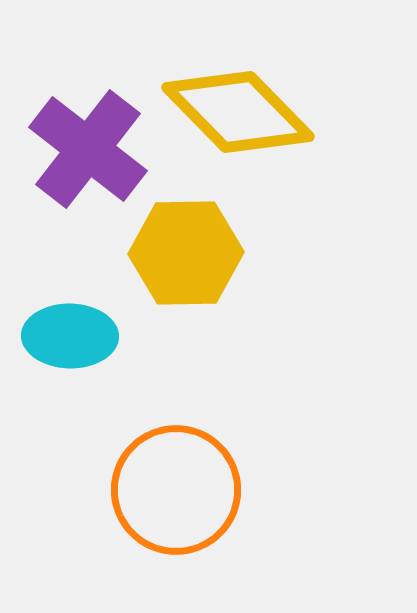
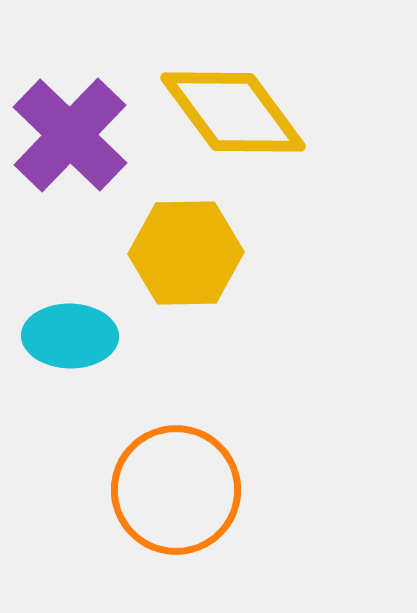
yellow diamond: moved 5 px left; rotated 8 degrees clockwise
purple cross: moved 18 px left, 14 px up; rotated 6 degrees clockwise
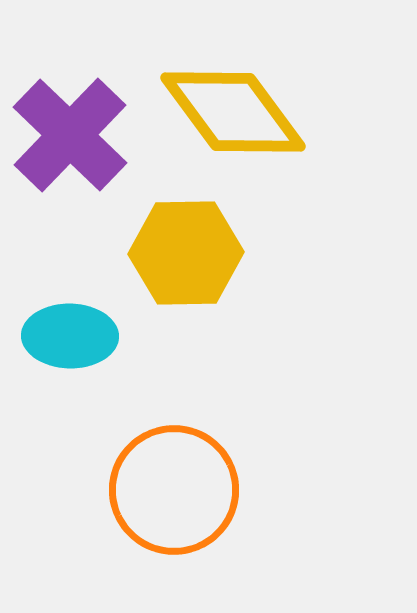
orange circle: moved 2 px left
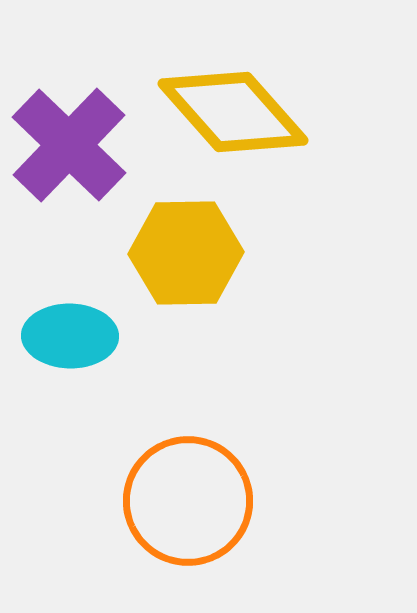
yellow diamond: rotated 5 degrees counterclockwise
purple cross: moved 1 px left, 10 px down
orange circle: moved 14 px right, 11 px down
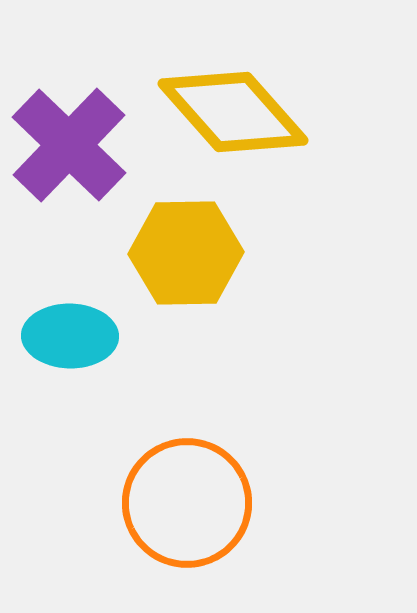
orange circle: moved 1 px left, 2 px down
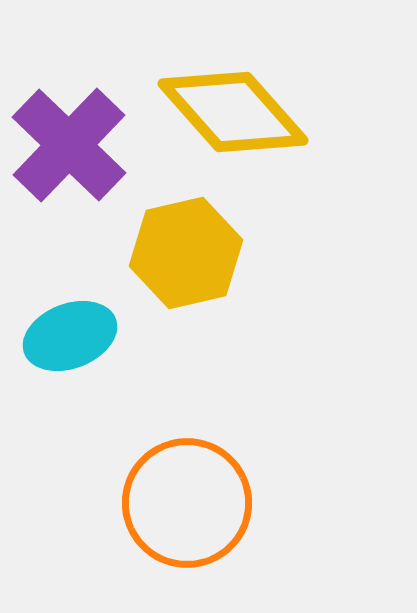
yellow hexagon: rotated 12 degrees counterclockwise
cyan ellipse: rotated 22 degrees counterclockwise
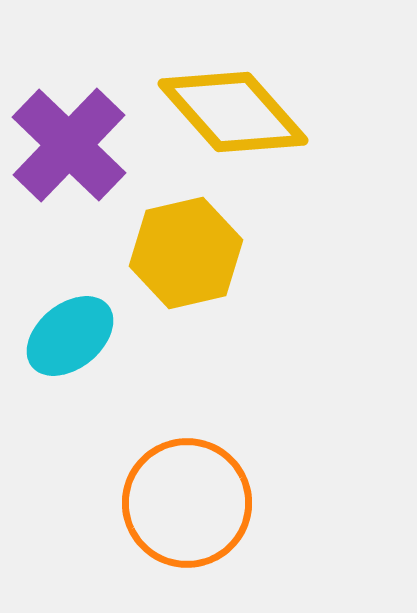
cyan ellipse: rotated 18 degrees counterclockwise
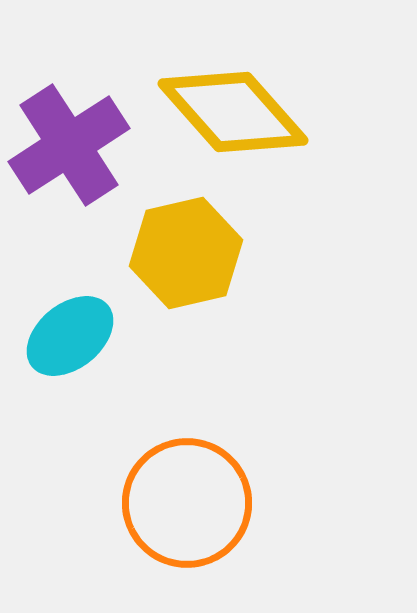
purple cross: rotated 13 degrees clockwise
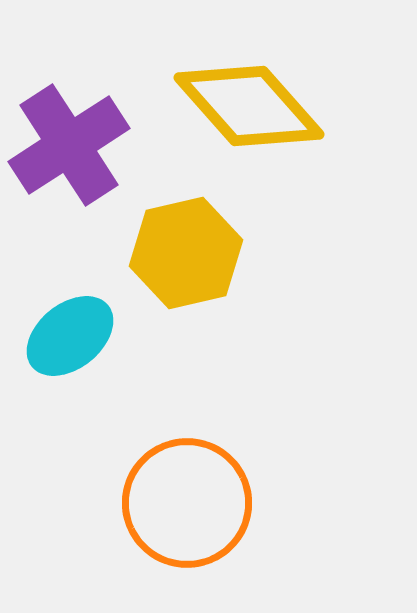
yellow diamond: moved 16 px right, 6 px up
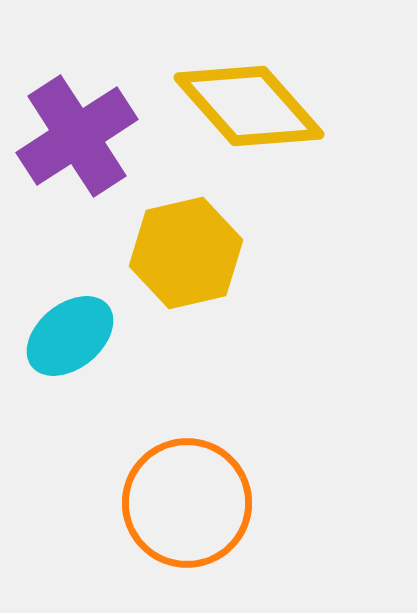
purple cross: moved 8 px right, 9 px up
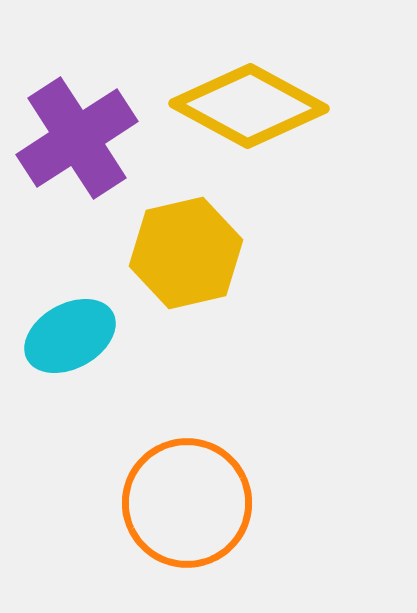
yellow diamond: rotated 20 degrees counterclockwise
purple cross: moved 2 px down
cyan ellipse: rotated 10 degrees clockwise
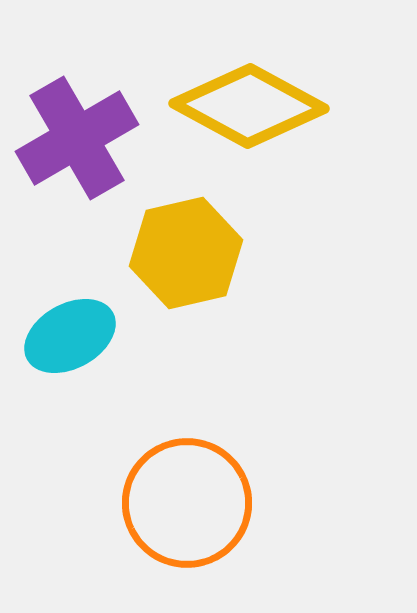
purple cross: rotated 3 degrees clockwise
